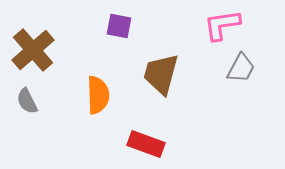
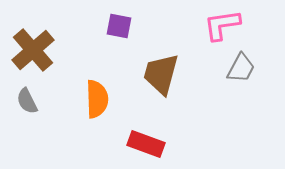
orange semicircle: moved 1 px left, 4 px down
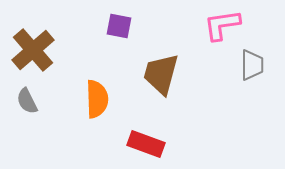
gray trapezoid: moved 11 px right, 3 px up; rotated 28 degrees counterclockwise
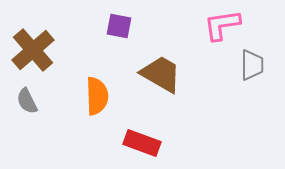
brown trapezoid: rotated 105 degrees clockwise
orange semicircle: moved 3 px up
red rectangle: moved 4 px left, 1 px up
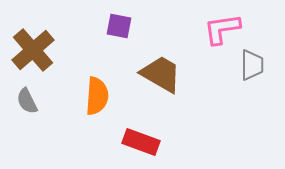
pink L-shape: moved 4 px down
orange semicircle: rotated 6 degrees clockwise
red rectangle: moved 1 px left, 1 px up
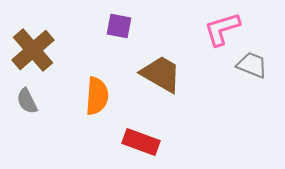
pink L-shape: rotated 9 degrees counterclockwise
gray trapezoid: rotated 68 degrees counterclockwise
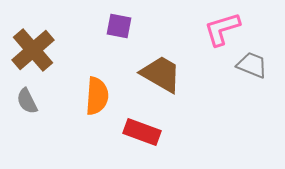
red rectangle: moved 1 px right, 10 px up
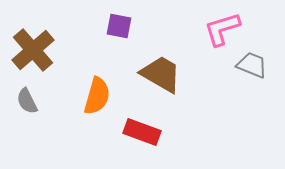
orange semicircle: rotated 12 degrees clockwise
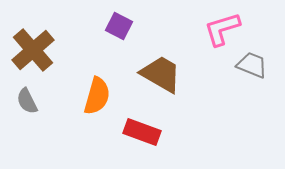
purple square: rotated 16 degrees clockwise
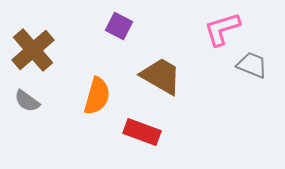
brown trapezoid: moved 2 px down
gray semicircle: rotated 28 degrees counterclockwise
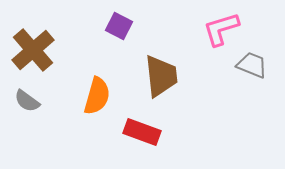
pink L-shape: moved 1 px left
brown trapezoid: rotated 54 degrees clockwise
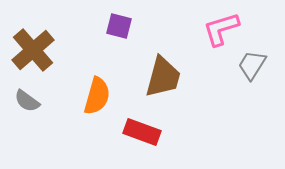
purple square: rotated 12 degrees counterclockwise
gray trapezoid: rotated 80 degrees counterclockwise
brown trapezoid: moved 2 px right, 1 px down; rotated 21 degrees clockwise
